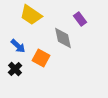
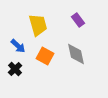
yellow trapezoid: moved 7 px right, 10 px down; rotated 140 degrees counterclockwise
purple rectangle: moved 2 px left, 1 px down
gray diamond: moved 13 px right, 16 px down
orange square: moved 4 px right, 2 px up
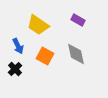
purple rectangle: rotated 24 degrees counterclockwise
yellow trapezoid: rotated 140 degrees clockwise
blue arrow: rotated 21 degrees clockwise
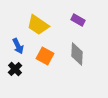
gray diamond: moved 1 px right; rotated 15 degrees clockwise
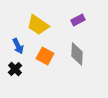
purple rectangle: rotated 56 degrees counterclockwise
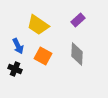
purple rectangle: rotated 16 degrees counterclockwise
orange square: moved 2 px left
black cross: rotated 24 degrees counterclockwise
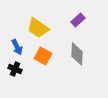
yellow trapezoid: moved 3 px down
blue arrow: moved 1 px left, 1 px down
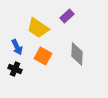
purple rectangle: moved 11 px left, 4 px up
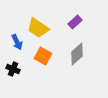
purple rectangle: moved 8 px right, 6 px down
blue arrow: moved 5 px up
gray diamond: rotated 45 degrees clockwise
black cross: moved 2 px left
